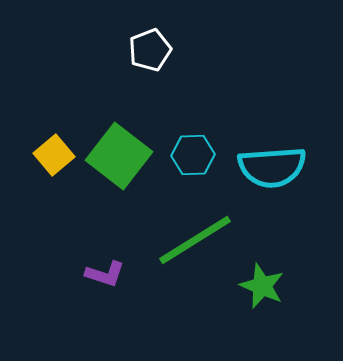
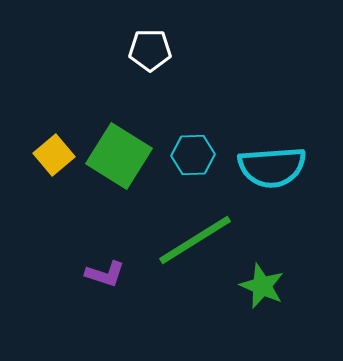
white pentagon: rotated 21 degrees clockwise
green square: rotated 6 degrees counterclockwise
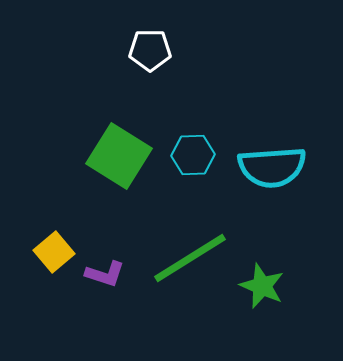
yellow square: moved 97 px down
green line: moved 5 px left, 18 px down
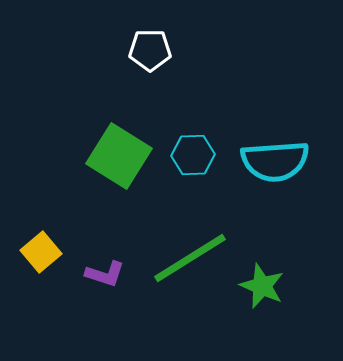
cyan semicircle: moved 3 px right, 6 px up
yellow square: moved 13 px left
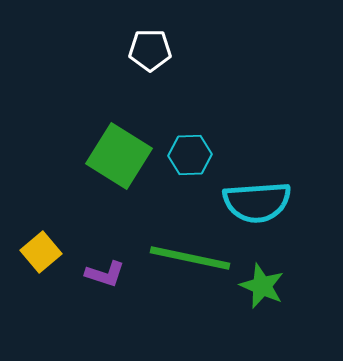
cyan hexagon: moved 3 px left
cyan semicircle: moved 18 px left, 41 px down
green line: rotated 44 degrees clockwise
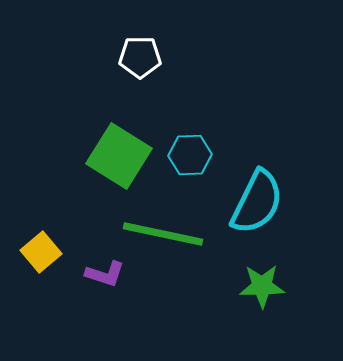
white pentagon: moved 10 px left, 7 px down
cyan semicircle: rotated 60 degrees counterclockwise
green line: moved 27 px left, 24 px up
green star: rotated 24 degrees counterclockwise
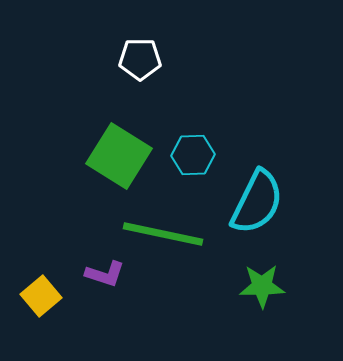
white pentagon: moved 2 px down
cyan hexagon: moved 3 px right
yellow square: moved 44 px down
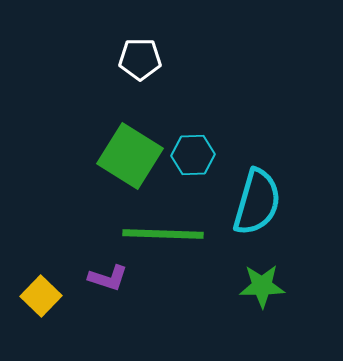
green square: moved 11 px right
cyan semicircle: rotated 10 degrees counterclockwise
green line: rotated 10 degrees counterclockwise
purple L-shape: moved 3 px right, 4 px down
yellow square: rotated 6 degrees counterclockwise
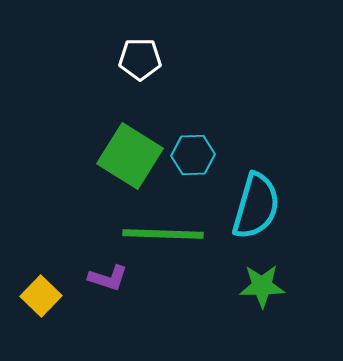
cyan semicircle: moved 1 px left, 4 px down
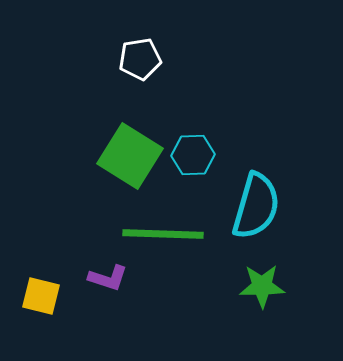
white pentagon: rotated 9 degrees counterclockwise
yellow square: rotated 30 degrees counterclockwise
